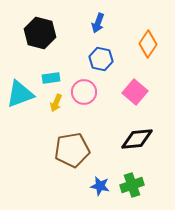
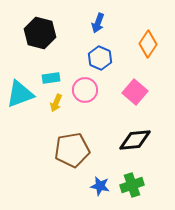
blue hexagon: moved 1 px left, 1 px up; rotated 10 degrees clockwise
pink circle: moved 1 px right, 2 px up
black diamond: moved 2 px left, 1 px down
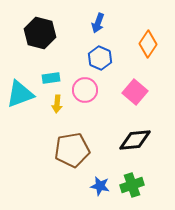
yellow arrow: moved 1 px right, 1 px down; rotated 18 degrees counterclockwise
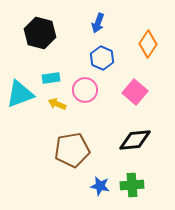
blue hexagon: moved 2 px right
yellow arrow: rotated 108 degrees clockwise
green cross: rotated 15 degrees clockwise
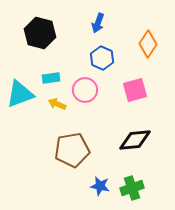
pink square: moved 2 px up; rotated 35 degrees clockwise
green cross: moved 3 px down; rotated 15 degrees counterclockwise
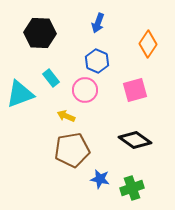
black hexagon: rotated 12 degrees counterclockwise
blue hexagon: moved 5 px left, 3 px down
cyan rectangle: rotated 60 degrees clockwise
yellow arrow: moved 9 px right, 12 px down
black diamond: rotated 40 degrees clockwise
blue star: moved 7 px up
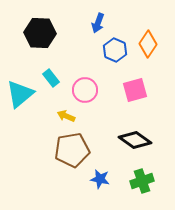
blue hexagon: moved 18 px right, 11 px up
cyan triangle: rotated 20 degrees counterclockwise
green cross: moved 10 px right, 7 px up
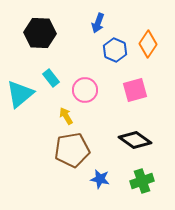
yellow arrow: rotated 36 degrees clockwise
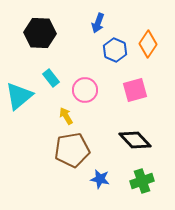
cyan triangle: moved 1 px left, 2 px down
black diamond: rotated 12 degrees clockwise
